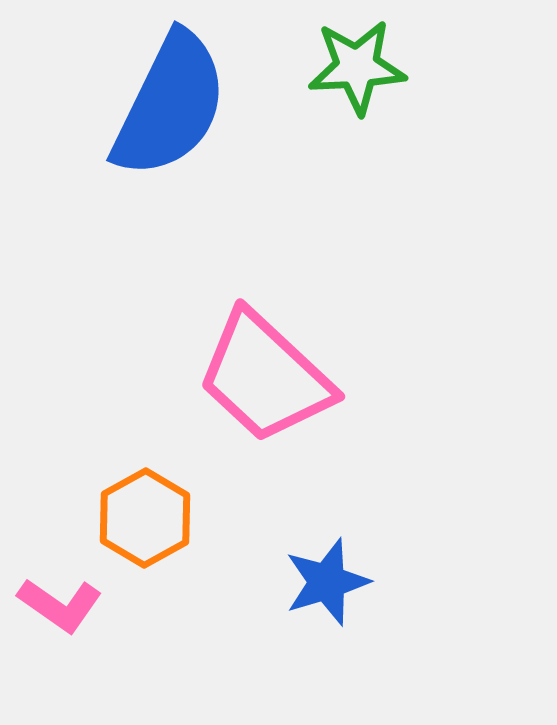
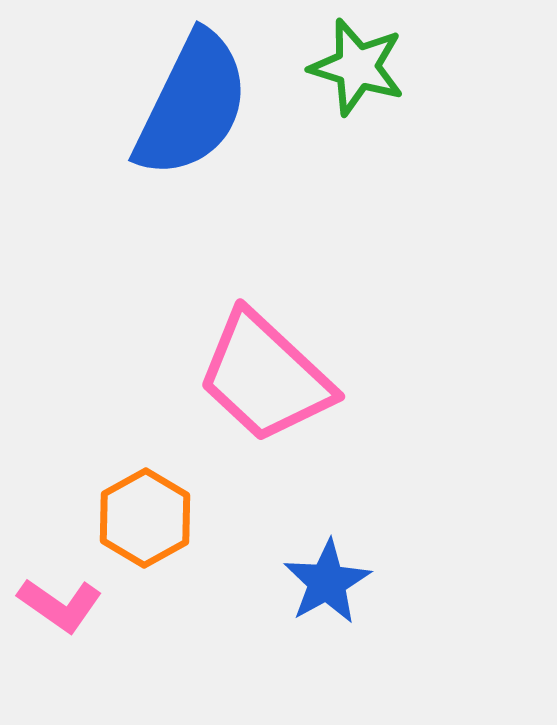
green star: rotated 20 degrees clockwise
blue semicircle: moved 22 px right
blue star: rotated 12 degrees counterclockwise
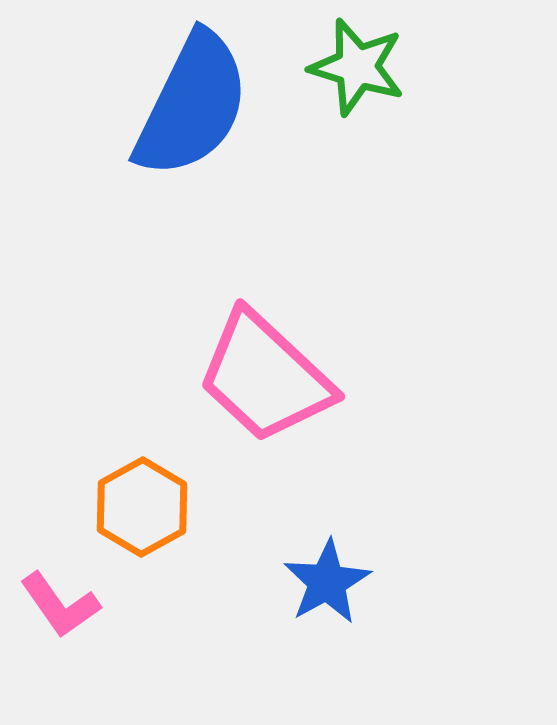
orange hexagon: moved 3 px left, 11 px up
pink L-shape: rotated 20 degrees clockwise
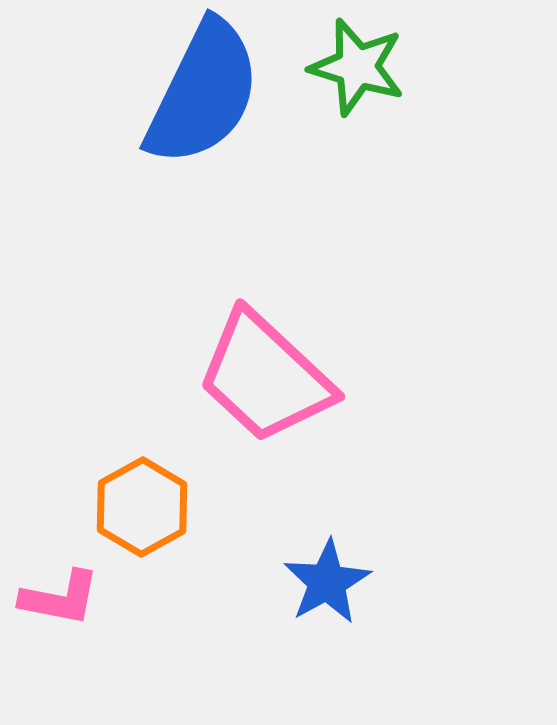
blue semicircle: moved 11 px right, 12 px up
pink L-shape: moved 7 px up; rotated 44 degrees counterclockwise
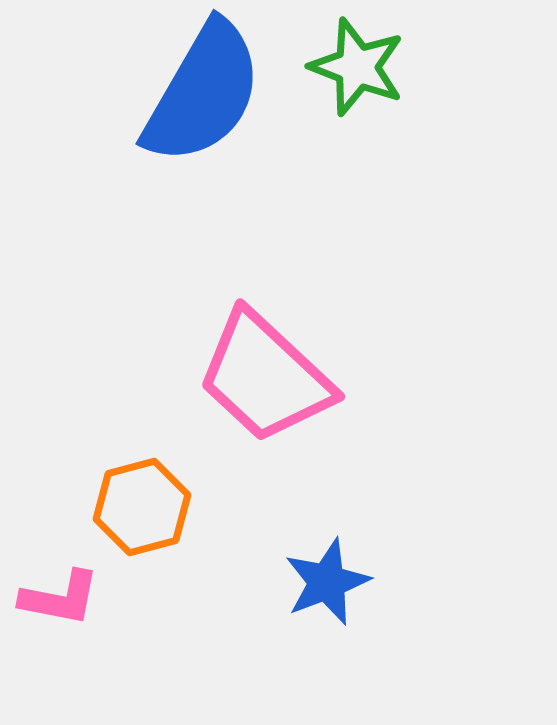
green star: rotated 4 degrees clockwise
blue semicircle: rotated 4 degrees clockwise
orange hexagon: rotated 14 degrees clockwise
blue star: rotated 8 degrees clockwise
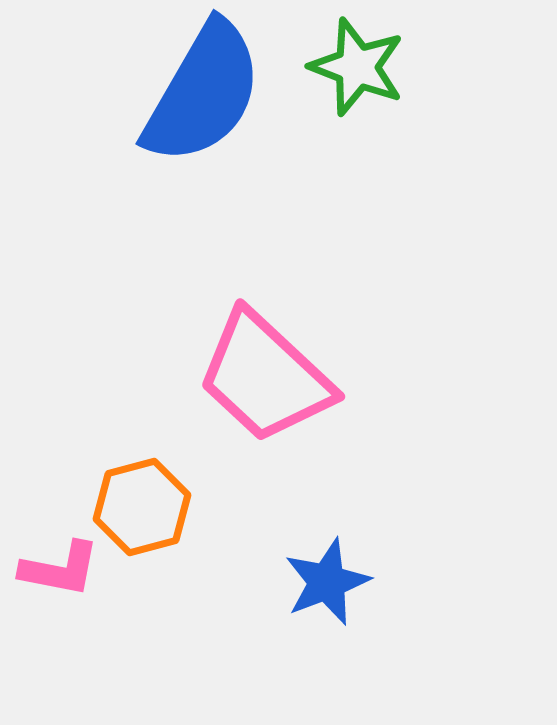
pink L-shape: moved 29 px up
